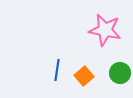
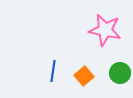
blue line: moved 4 px left, 1 px down
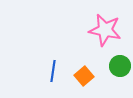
green circle: moved 7 px up
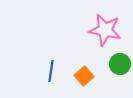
green circle: moved 2 px up
blue line: moved 2 px left
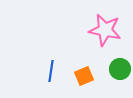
green circle: moved 5 px down
orange square: rotated 18 degrees clockwise
